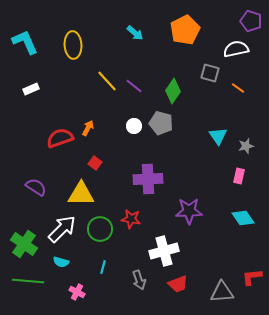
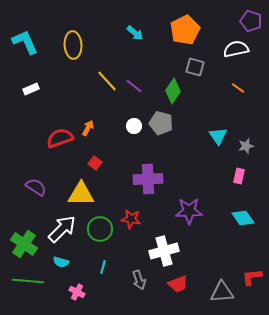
gray square: moved 15 px left, 6 px up
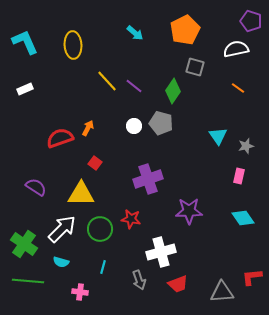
white rectangle: moved 6 px left
purple cross: rotated 16 degrees counterclockwise
white cross: moved 3 px left, 1 px down
pink cross: moved 3 px right; rotated 21 degrees counterclockwise
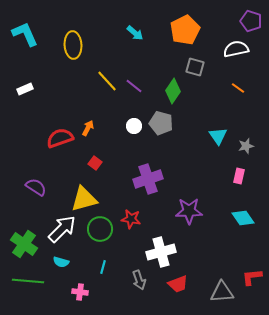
cyan L-shape: moved 8 px up
yellow triangle: moved 3 px right, 5 px down; rotated 16 degrees counterclockwise
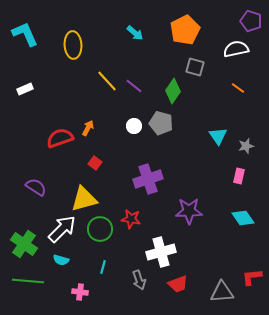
cyan semicircle: moved 2 px up
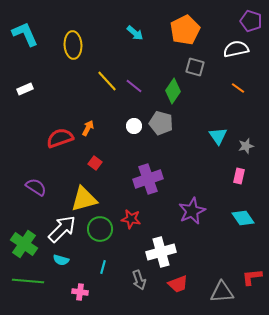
purple star: moved 3 px right; rotated 24 degrees counterclockwise
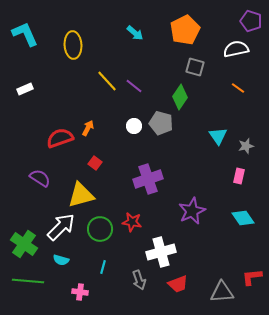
green diamond: moved 7 px right, 6 px down
purple semicircle: moved 4 px right, 9 px up
yellow triangle: moved 3 px left, 4 px up
red star: moved 1 px right, 3 px down
white arrow: moved 1 px left, 2 px up
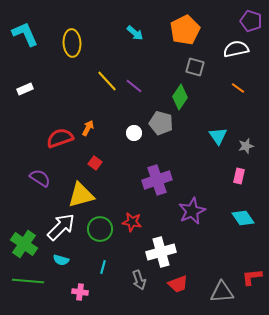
yellow ellipse: moved 1 px left, 2 px up
white circle: moved 7 px down
purple cross: moved 9 px right, 1 px down
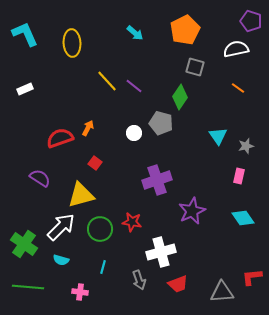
green line: moved 6 px down
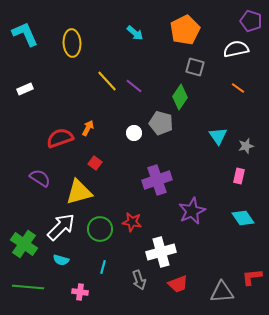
yellow triangle: moved 2 px left, 3 px up
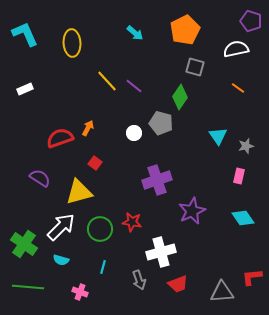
pink cross: rotated 14 degrees clockwise
